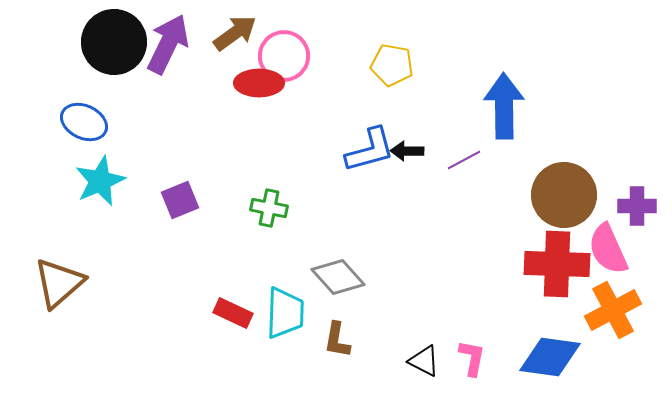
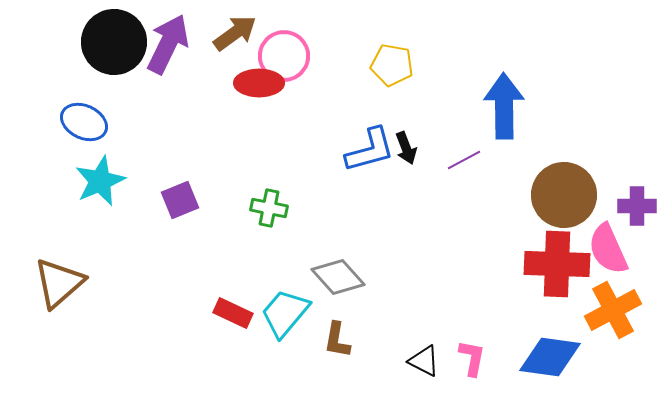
black arrow: moved 1 px left, 3 px up; rotated 112 degrees counterclockwise
cyan trapezoid: rotated 142 degrees counterclockwise
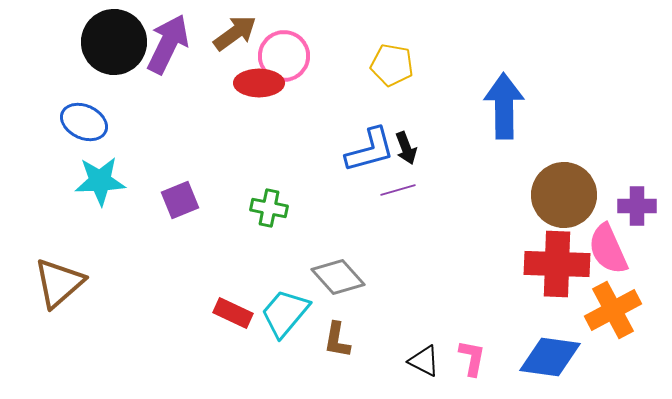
purple line: moved 66 px left, 30 px down; rotated 12 degrees clockwise
cyan star: rotated 21 degrees clockwise
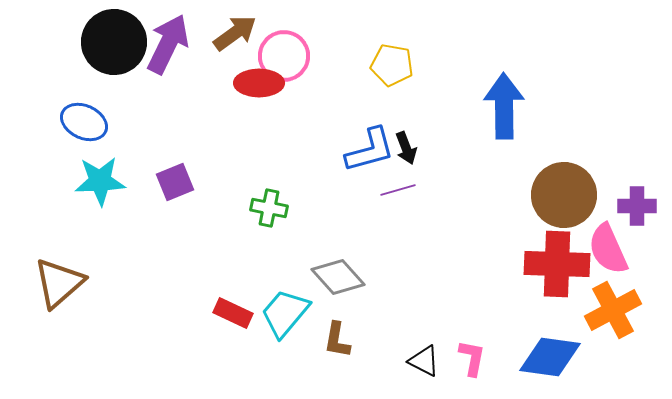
purple square: moved 5 px left, 18 px up
